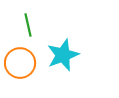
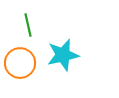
cyan star: rotated 8 degrees clockwise
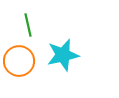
orange circle: moved 1 px left, 2 px up
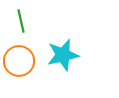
green line: moved 7 px left, 4 px up
